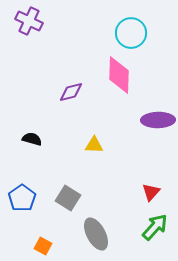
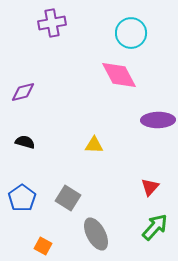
purple cross: moved 23 px right, 2 px down; rotated 36 degrees counterclockwise
pink diamond: rotated 30 degrees counterclockwise
purple diamond: moved 48 px left
black semicircle: moved 7 px left, 3 px down
red triangle: moved 1 px left, 5 px up
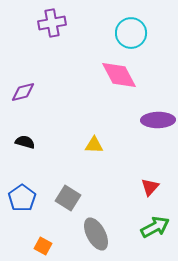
green arrow: rotated 20 degrees clockwise
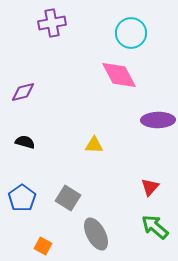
green arrow: rotated 112 degrees counterclockwise
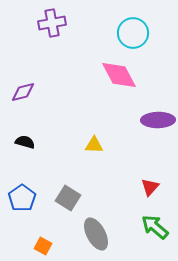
cyan circle: moved 2 px right
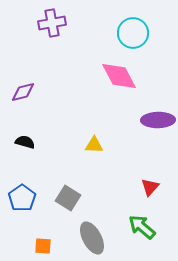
pink diamond: moved 1 px down
green arrow: moved 13 px left
gray ellipse: moved 4 px left, 4 px down
orange square: rotated 24 degrees counterclockwise
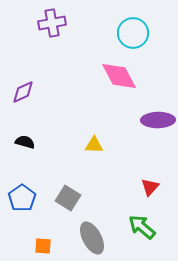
purple diamond: rotated 10 degrees counterclockwise
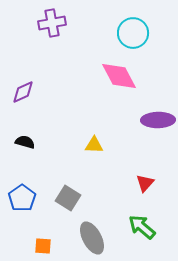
red triangle: moved 5 px left, 4 px up
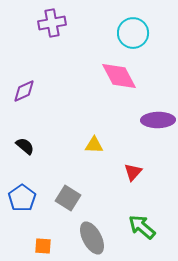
purple diamond: moved 1 px right, 1 px up
black semicircle: moved 4 px down; rotated 24 degrees clockwise
red triangle: moved 12 px left, 11 px up
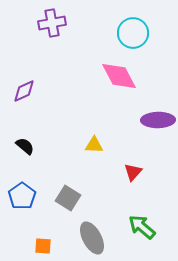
blue pentagon: moved 2 px up
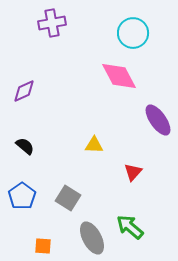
purple ellipse: rotated 56 degrees clockwise
green arrow: moved 12 px left
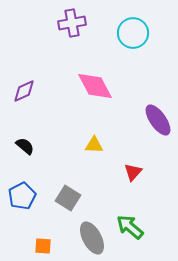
purple cross: moved 20 px right
pink diamond: moved 24 px left, 10 px down
blue pentagon: rotated 8 degrees clockwise
